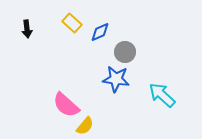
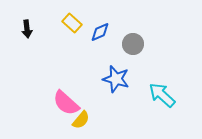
gray circle: moved 8 px right, 8 px up
blue star: rotated 8 degrees clockwise
pink semicircle: moved 2 px up
yellow semicircle: moved 4 px left, 6 px up
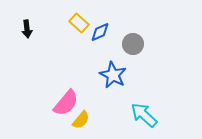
yellow rectangle: moved 7 px right
blue star: moved 3 px left, 4 px up; rotated 12 degrees clockwise
cyan arrow: moved 18 px left, 20 px down
pink semicircle: rotated 92 degrees counterclockwise
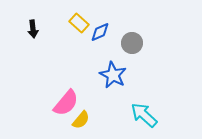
black arrow: moved 6 px right
gray circle: moved 1 px left, 1 px up
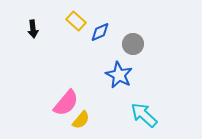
yellow rectangle: moved 3 px left, 2 px up
gray circle: moved 1 px right, 1 px down
blue star: moved 6 px right
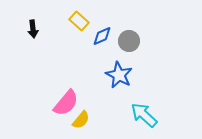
yellow rectangle: moved 3 px right
blue diamond: moved 2 px right, 4 px down
gray circle: moved 4 px left, 3 px up
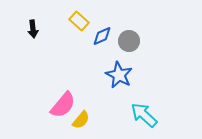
pink semicircle: moved 3 px left, 2 px down
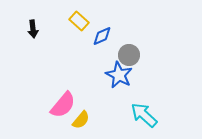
gray circle: moved 14 px down
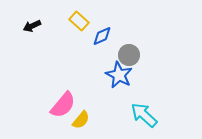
black arrow: moved 1 px left, 3 px up; rotated 72 degrees clockwise
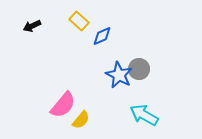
gray circle: moved 10 px right, 14 px down
cyan arrow: rotated 12 degrees counterclockwise
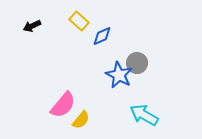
gray circle: moved 2 px left, 6 px up
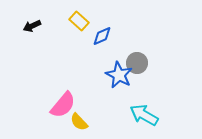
yellow semicircle: moved 2 px left, 2 px down; rotated 96 degrees clockwise
